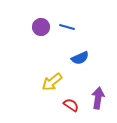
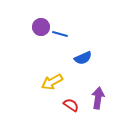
blue line: moved 7 px left, 7 px down
blue semicircle: moved 3 px right
yellow arrow: rotated 10 degrees clockwise
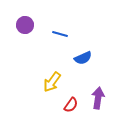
purple circle: moved 16 px left, 2 px up
yellow arrow: rotated 25 degrees counterclockwise
red semicircle: rotated 91 degrees clockwise
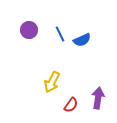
purple circle: moved 4 px right, 5 px down
blue line: rotated 49 degrees clockwise
blue semicircle: moved 1 px left, 18 px up
yellow arrow: rotated 10 degrees counterclockwise
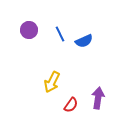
blue semicircle: moved 2 px right, 1 px down
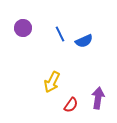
purple circle: moved 6 px left, 2 px up
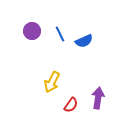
purple circle: moved 9 px right, 3 px down
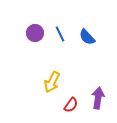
purple circle: moved 3 px right, 2 px down
blue semicircle: moved 3 px right, 4 px up; rotated 72 degrees clockwise
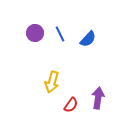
blue semicircle: moved 1 px right, 2 px down; rotated 96 degrees counterclockwise
yellow arrow: rotated 10 degrees counterclockwise
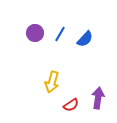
blue line: rotated 56 degrees clockwise
blue semicircle: moved 3 px left
red semicircle: rotated 21 degrees clockwise
